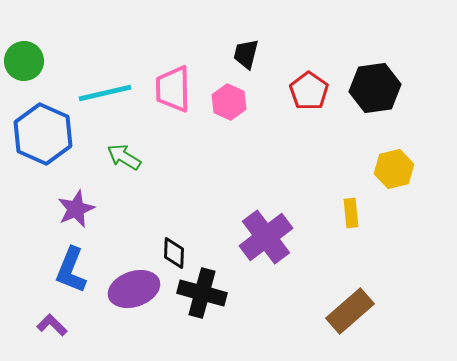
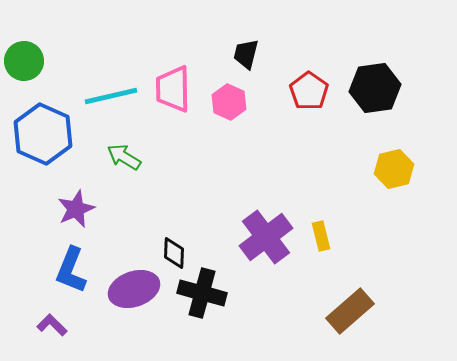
cyan line: moved 6 px right, 3 px down
yellow rectangle: moved 30 px left, 23 px down; rotated 8 degrees counterclockwise
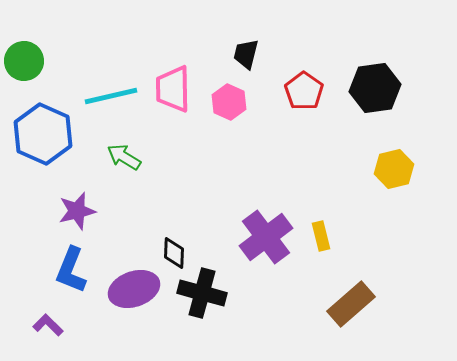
red pentagon: moved 5 px left
purple star: moved 1 px right, 2 px down; rotated 9 degrees clockwise
brown rectangle: moved 1 px right, 7 px up
purple L-shape: moved 4 px left
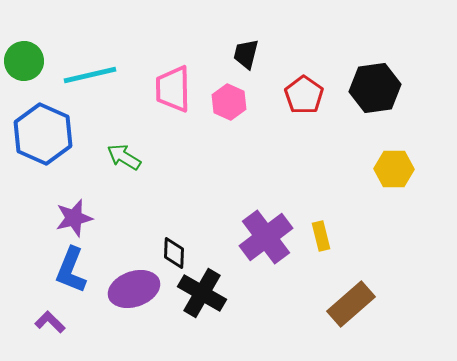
red pentagon: moved 4 px down
cyan line: moved 21 px left, 21 px up
yellow hexagon: rotated 15 degrees clockwise
purple star: moved 3 px left, 7 px down
black cross: rotated 15 degrees clockwise
purple L-shape: moved 2 px right, 3 px up
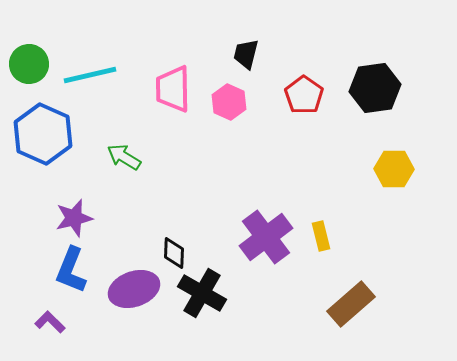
green circle: moved 5 px right, 3 px down
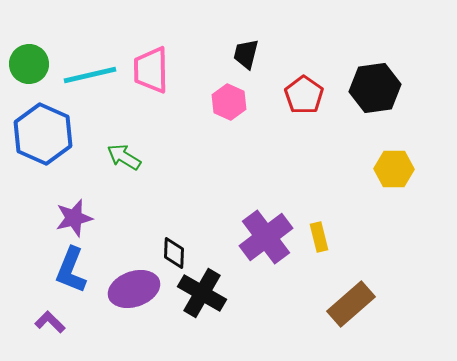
pink trapezoid: moved 22 px left, 19 px up
yellow rectangle: moved 2 px left, 1 px down
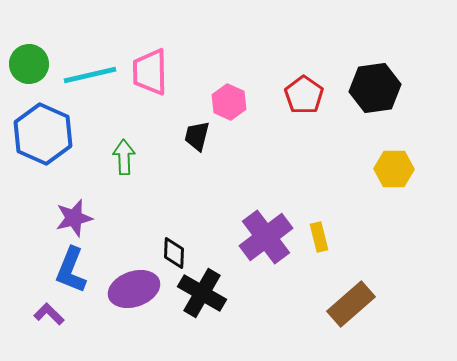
black trapezoid: moved 49 px left, 82 px down
pink trapezoid: moved 1 px left, 2 px down
green arrow: rotated 56 degrees clockwise
purple L-shape: moved 1 px left, 8 px up
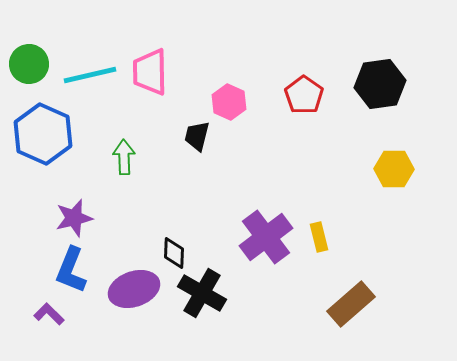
black hexagon: moved 5 px right, 4 px up
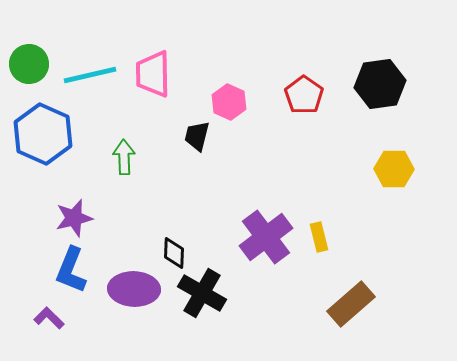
pink trapezoid: moved 3 px right, 2 px down
purple ellipse: rotated 21 degrees clockwise
purple L-shape: moved 4 px down
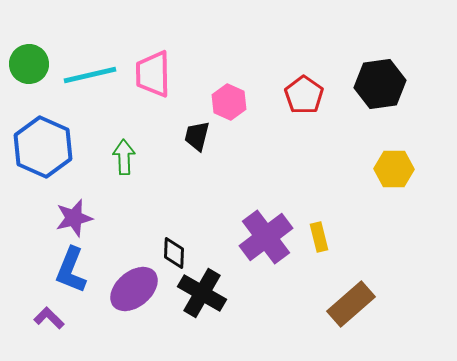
blue hexagon: moved 13 px down
purple ellipse: rotated 42 degrees counterclockwise
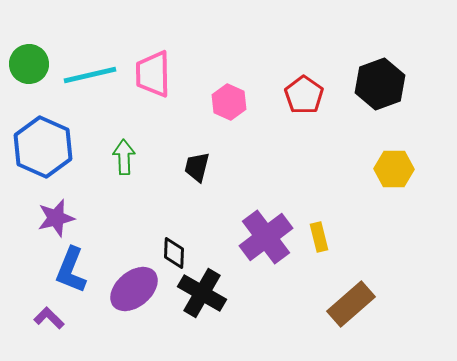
black hexagon: rotated 12 degrees counterclockwise
black trapezoid: moved 31 px down
purple star: moved 18 px left
